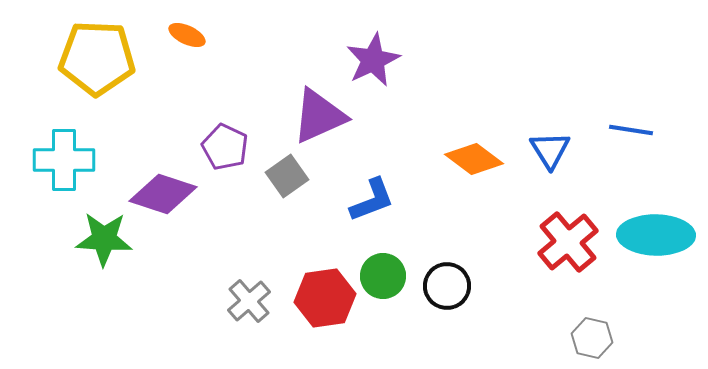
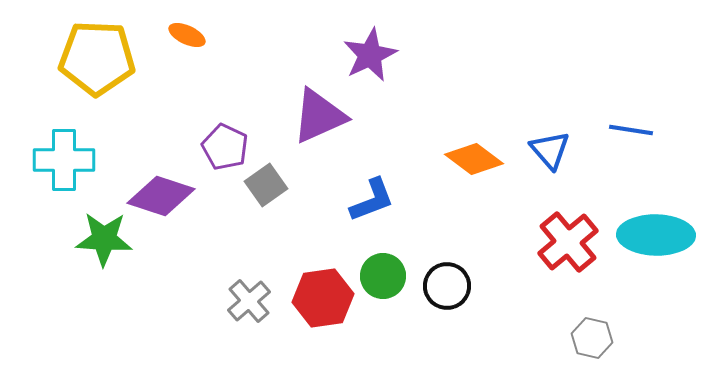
purple star: moved 3 px left, 5 px up
blue triangle: rotated 9 degrees counterclockwise
gray square: moved 21 px left, 9 px down
purple diamond: moved 2 px left, 2 px down
red hexagon: moved 2 px left
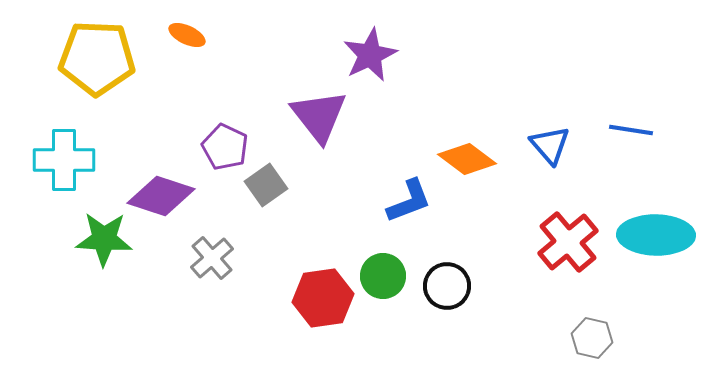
purple triangle: rotated 44 degrees counterclockwise
blue triangle: moved 5 px up
orange diamond: moved 7 px left
blue L-shape: moved 37 px right, 1 px down
gray cross: moved 37 px left, 43 px up
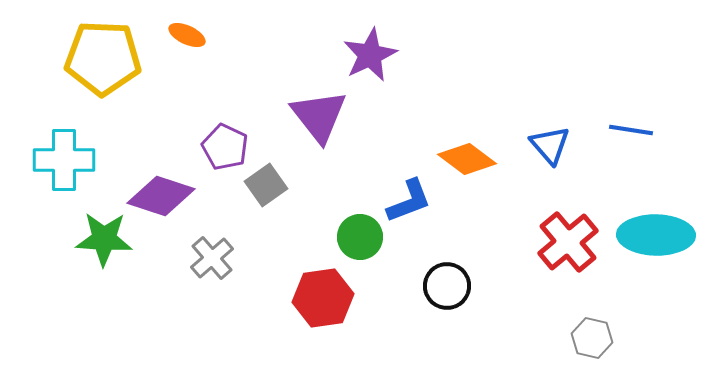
yellow pentagon: moved 6 px right
green circle: moved 23 px left, 39 px up
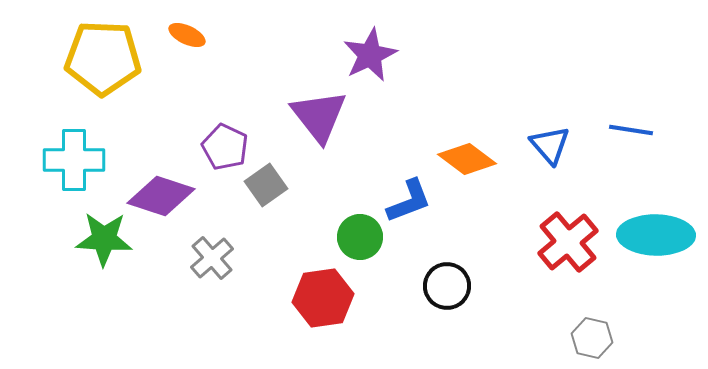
cyan cross: moved 10 px right
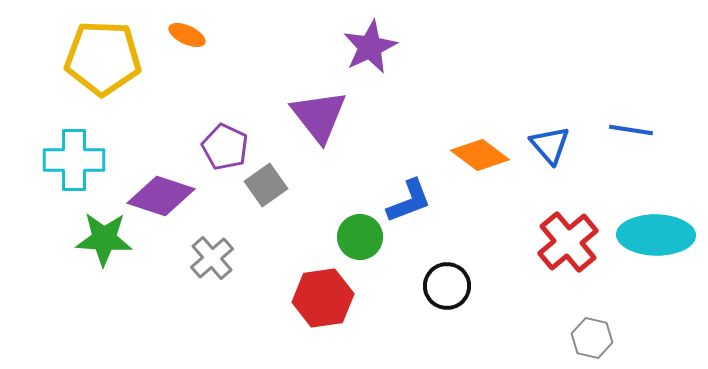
purple star: moved 8 px up
orange diamond: moved 13 px right, 4 px up
